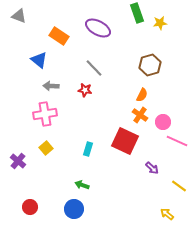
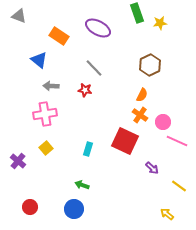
brown hexagon: rotated 10 degrees counterclockwise
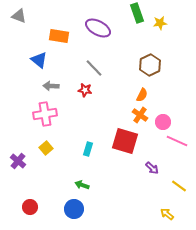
orange rectangle: rotated 24 degrees counterclockwise
red square: rotated 8 degrees counterclockwise
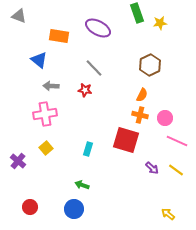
orange cross: rotated 21 degrees counterclockwise
pink circle: moved 2 px right, 4 px up
red square: moved 1 px right, 1 px up
yellow line: moved 3 px left, 16 px up
yellow arrow: moved 1 px right
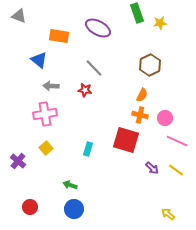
green arrow: moved 12 px left
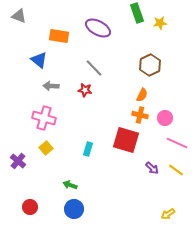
pink cross: moved 1 px left, 4 px down; rotated 25 degrees clockwise
pink line: moved 2 px down
yellow arrow: rotated 72 degrees counterclockwise
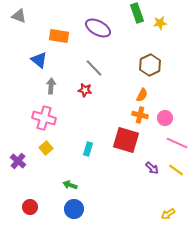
gray arrow: rotated 91 degrees clockwise
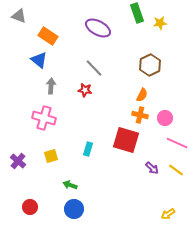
orange rectangle: moved 11 px left; rotated 24 degrees clockwise
yellow square: moved 5 px right, 8 px down; rotated 24 degrees clockwise
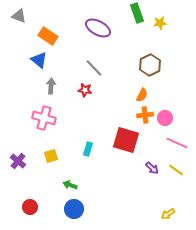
orange cross: moved 5 px right; rotated 21 degrees counterclockwise
